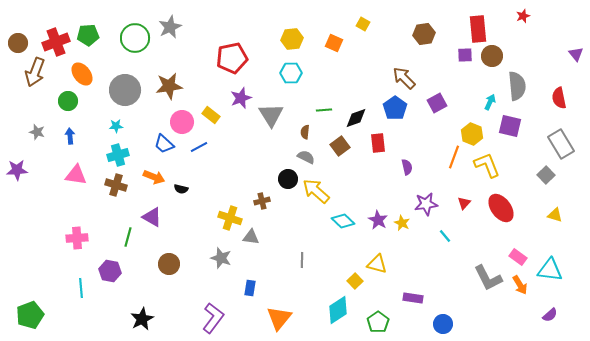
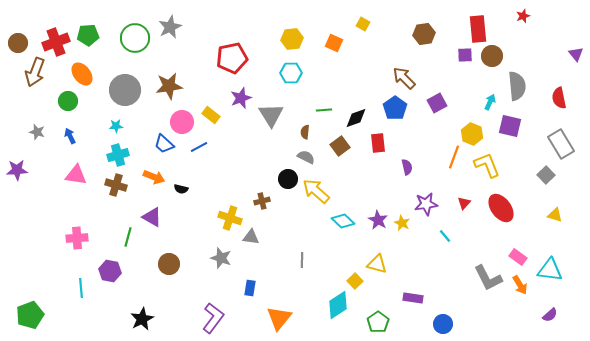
blue arrow at (70, 136): rotated 21 degrees counterclockwise
cyan diamond at (338, 310): moved 5 px up
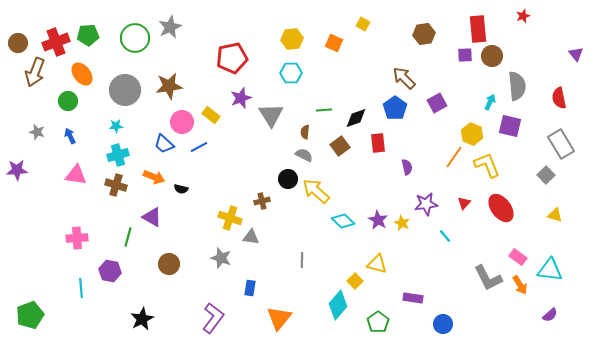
gray semicircle at (306, 157): moved 2 px left, 2 px up
orange line at (454, 157): rotated 15 degrees clockwise
cyan diamond at (338, 305): rotated 16 degrees counterclockwise
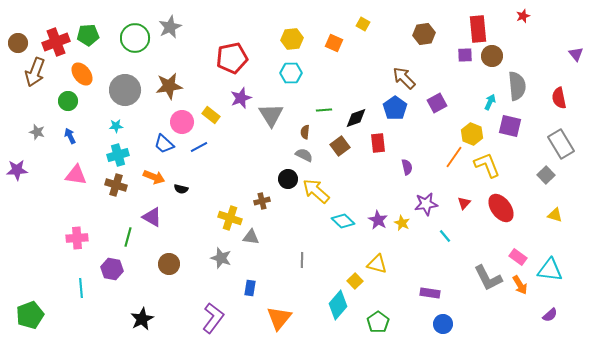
purple hexagon at (110, 271): moved 2 px right, 2 px up
purple rectangle at (413, 298): moved 17 px right, 5 px up
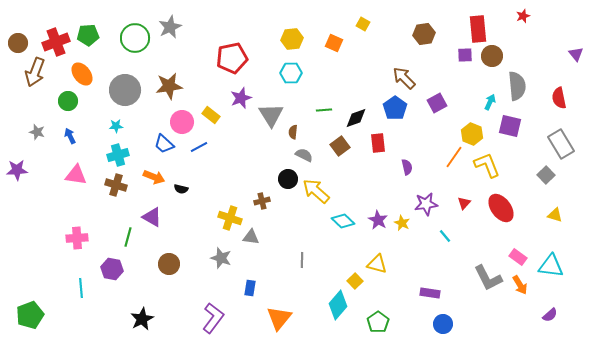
brown semicircle at (305, 132): moved 12 px left
cyan triangle at (550, 270): moved 1 px right, 4 px up
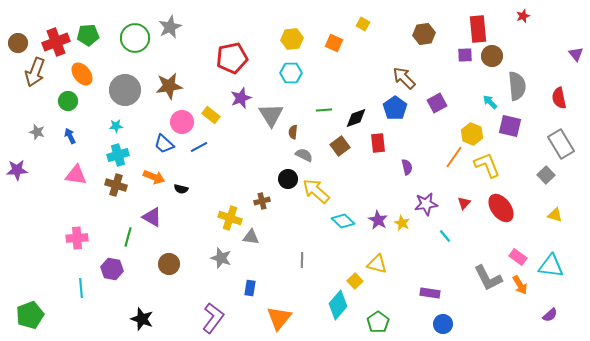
cyan arrow at (490, 102): rotated 70 degrees counterclockwise
black star at (142, 319): rotated 25 degrees counterclockwise
